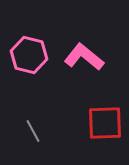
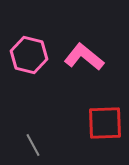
gray line: moved 14 px down
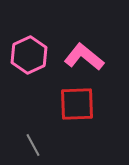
pink hexagon: rotated 21 degrees clockwise
red square: moved 28 px left, 19 px up
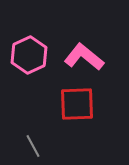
gray line: moved 1 px down
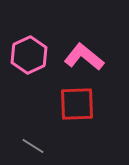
gray line: rotated 30 degrees counterclockwise
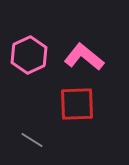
gray line: moved 1 px left, 6 px up
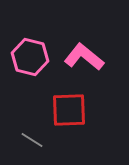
pink hexagon: moved 1 px right, 2 px down; rotated 21 degrees counterclockwise
red square: moved 8 px left, 6 px down
